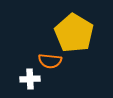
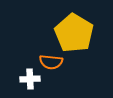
orange semicircle: moved 1 px right, 1 px down
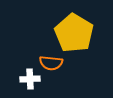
orange semicircle: moved 1 px down
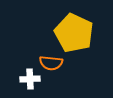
yellow pentagon: rotated 6 degrees counterclockwise
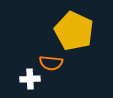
yellow pentagon: moved 2 px up
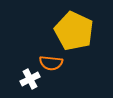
white cross: rotated 24 degrees counterclockwise
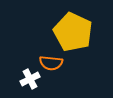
yellow pentagon: moved 1 px left, 1 px down
